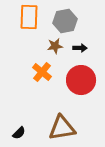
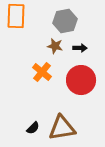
orange rectangle: moved 13 px left, 1 px up
brown star: rotated 21 degrees clockwise
black semicircle: moved 14 px right, 5 px up
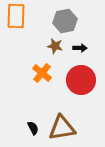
orange cross: moved 1 px down
black semicircle: rotated 72 degrees counterclockwise
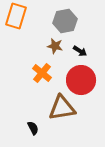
orange rectangle: rotated 15 degrees clockwise
black arrow: moved 3 px down; rotated 32 degrees clockwise
brown triangle: moved 20 px up
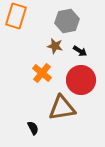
gray hexagon: moved 2 px right
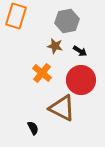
brown triangle: rotated 36 degrees clockwise
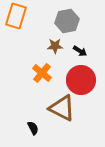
brown star: rotated 14 degrees counterclockwise
